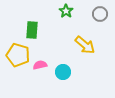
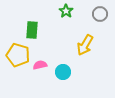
yellow arrow: rotated 80 degrees clockwise
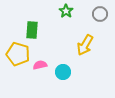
yellow pentagon: moved 1 px up
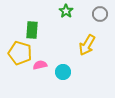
yellow arrow: moved 2 px right
yellow pentagon: moved 2 px right, 1 px up
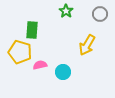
yellow pentagon: moved 1 px up
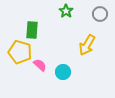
pink semicircle: rotated 56 degrees clockwise
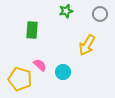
green star: rotated 24 degrees clockwise
yellow pentagon: moved 27 px down
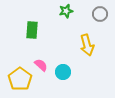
yellow arrow: rotated 45 degrees counterclockwise
pink semicircle: moved 1 px right
yellow pentagon: rotated 20 degrees clockwise
